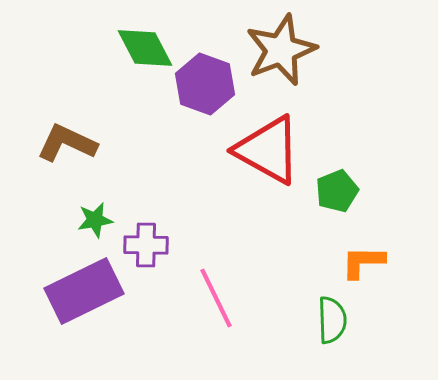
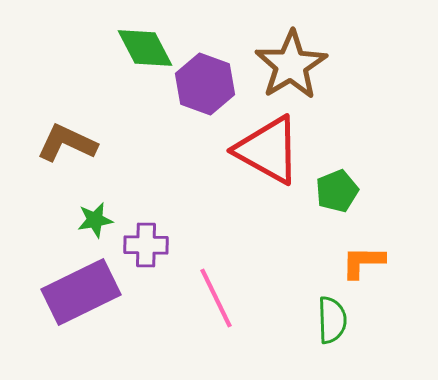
brown star: moved 10 px right, 15 px down; rotated 10 degrees counterclockwise
purple rectangle: moved 3 px left, 1 px down
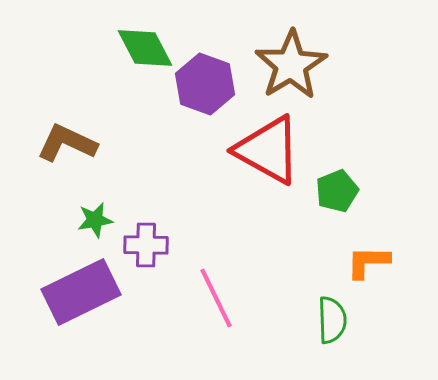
orange L-shape: moved 5 px right
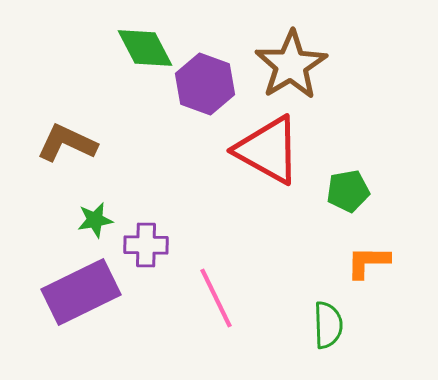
green pentagon: moved 11 px right; rotated 12 degrees clockwise
green semicircle: moved 4 px left, 5 px down
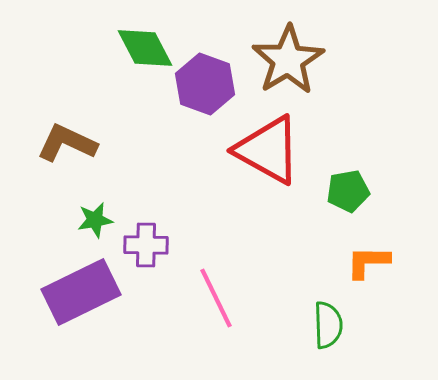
brown star: moved 3 px left, 5 px up
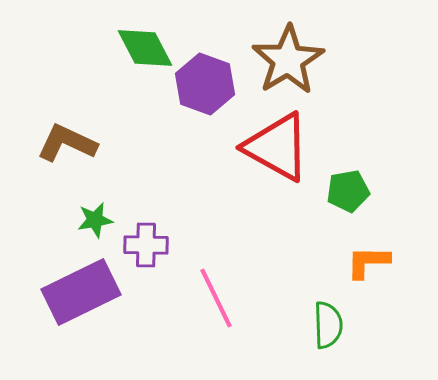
red triangle: moved 9 px right, 3 px up
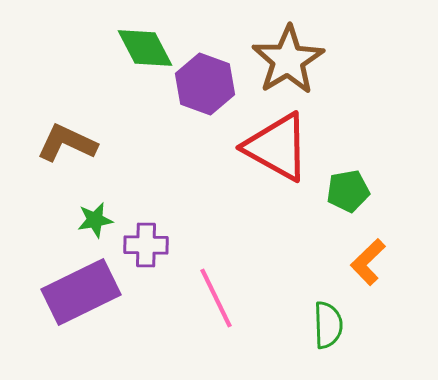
orange L-shape: rotated 45 degrees counterclockwise
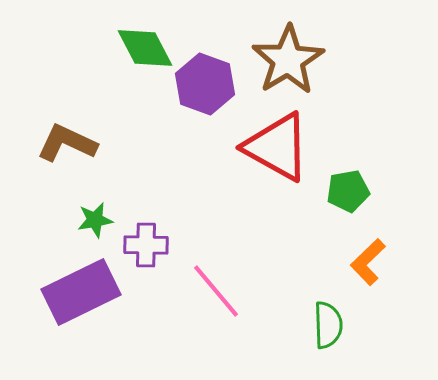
pink line: moved 7 px up; rotated 14 degrees counterclockwise
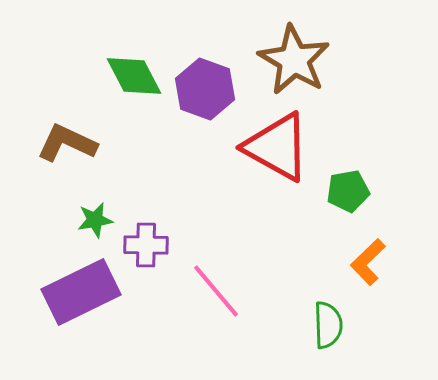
green diamond: moved 11 px left, 28 px down
brown star: moved 6 px right; rotated 10 degrees counterclockwise
purple hexagon: moved 5 px down
